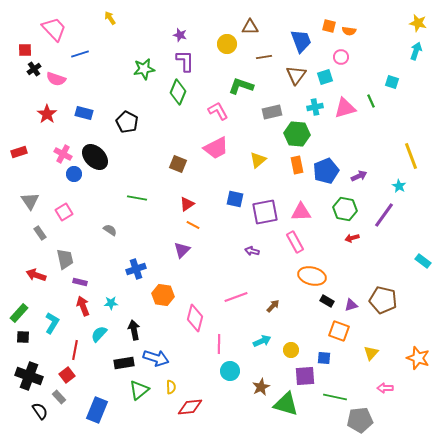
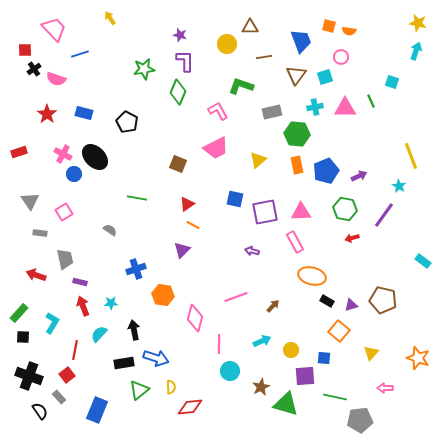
pink triangle at (345, 108): rotated 15 degrees clockwise
gray rectangle at (40, 233): rotated 48 degrees counterclockwise
orange square at (339, 331): rotated 20 degrees clockwise
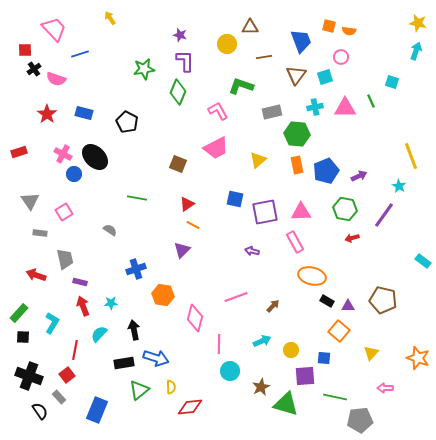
purple triangle at (351, 305): moved 3 px left, 1 px down; rotated 16 degrees clockwise
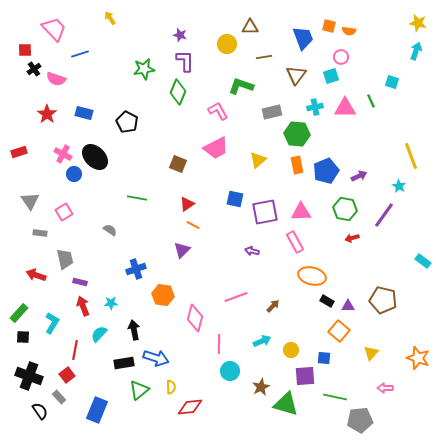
blue trapezoid at (301, 41): moved 2 px right, 3 px up
cyan square at (325, 77): moved 6 px right, 1 px up
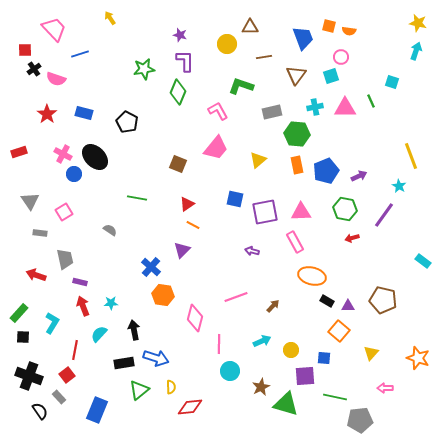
pink trapezoid at (216, 148): rotated 24 degrees counterclockwise
blue cross at (136, 269): moved 15 px right, 2 px up; rotated 30 degrees counterclockwise
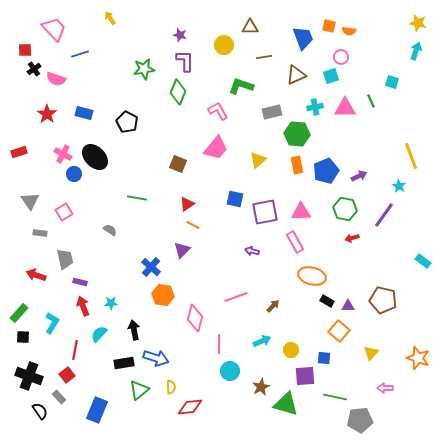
yellow circle at (227, 44): moved 3 px left, 1 px down
brown triangle at (296, 75): rotated 30 degrees clockwise
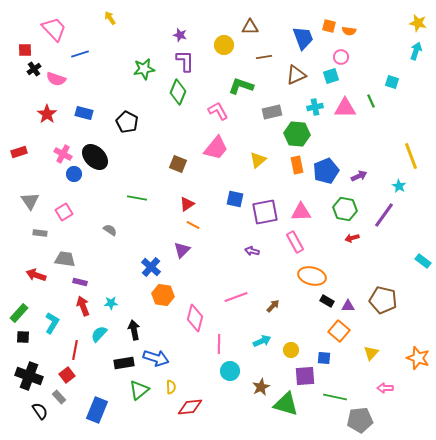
gray trapezoid at (65, 259): rotated 70 degrees counterclockwise
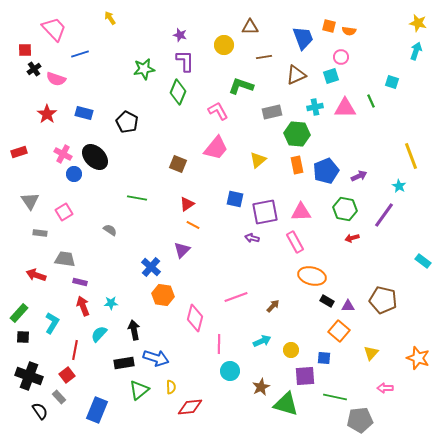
purple arrow at (252, 251): moved 13 px up
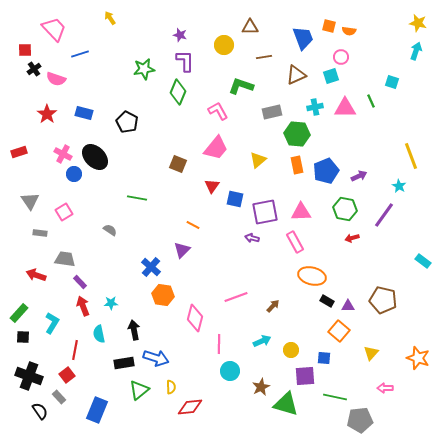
red triangle at (187, 204): moved 25 px right, 18 px up; rotated 21 degrees counterclockwise
purple rectangle at (80, 282): rotated 32 degrees clockwise
cyan semicircle at (99, 334): rotated 54 degrees counterclockwise
